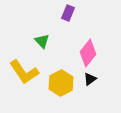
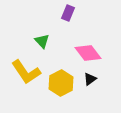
pink diamond: rotated 76 degrees counterclockwise
yellow L-shape: moved 2 px right
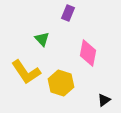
green triangle: moved 2 px up
pink diamond: rotated 48 degrees clockwise
black triangle: moved 14 px right, 21 px down
yellow hexagon: rotated 15 degrees counterclockwise
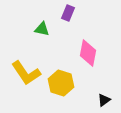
green triangle: moved 10 px up; rotated 35 degrees counterclockwise
yellow L-shape: moved 1 px down
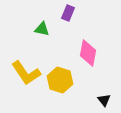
yellow hexagon: moved 1 px left, 3 px up
black triangle: rotated 32 degrees counterclockwise
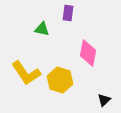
purple rectangle: rotated 14 degrees counterclockwise
black triangle: rotated 24 degrees clockwise
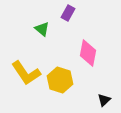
purple rectangle: rotated 21 degrees clockwise
green triangle: rotated 28 degrees clockwise
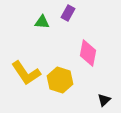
green triangle: moved 7 px up; rotated 35 degrees counterclockwise
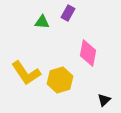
yellow hexagon: rotated 25 degrees clockwise
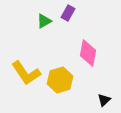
green triangle: moved 2 px right, 1 px up; rotated 35 degrees counterclockwise
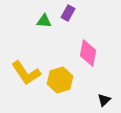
green triangle: rotated 35 degrees clockwise
